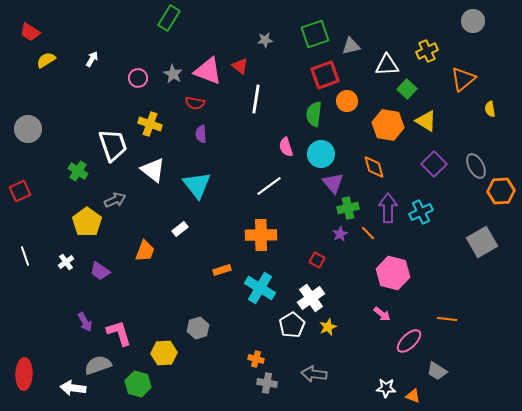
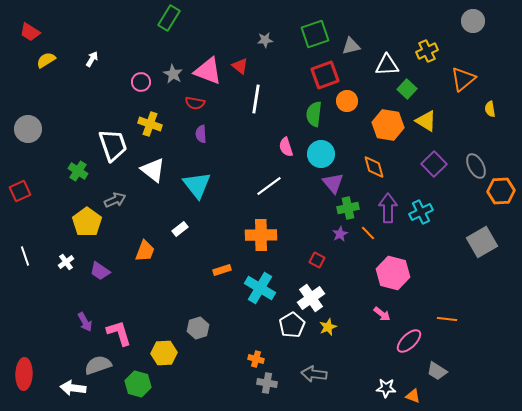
pink circle at (138, 78): moved 3 px right, 4 px down
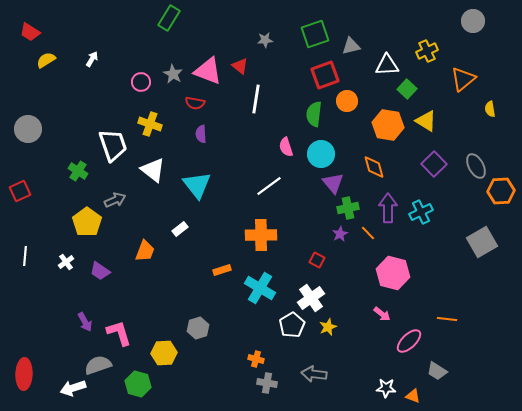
white line at (25, 256): rotated 24 degrees clockwise
white arrow at (73, 388): rotated 25 degrees counterclockwise
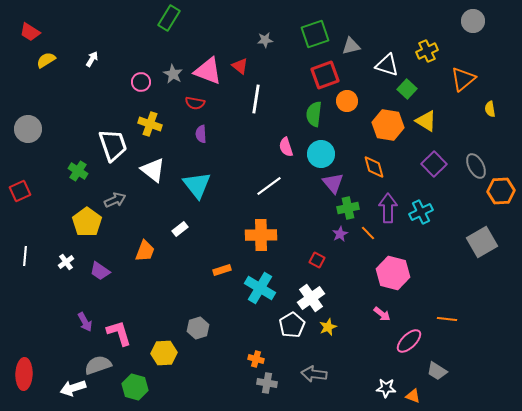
white triangle at (387, 65): rotated 20 degrees clockwise
green hexagon at (138, 384): moved 3 px left, 3 px down
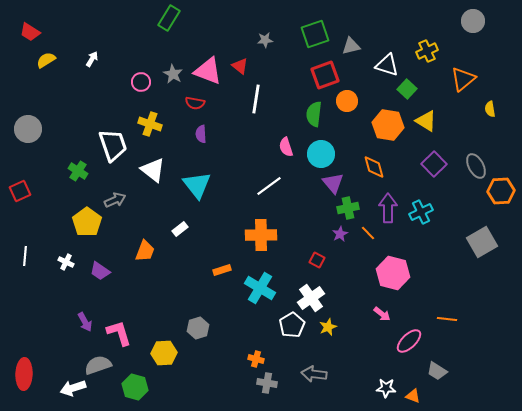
white cross at (66, 262): rotated 28 degrees counterclockwise
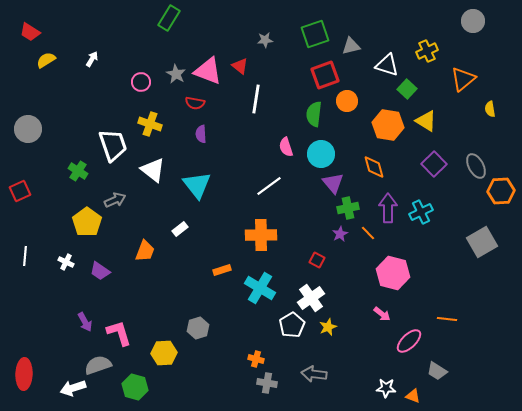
gray star at (173, 74): moved 3 px right
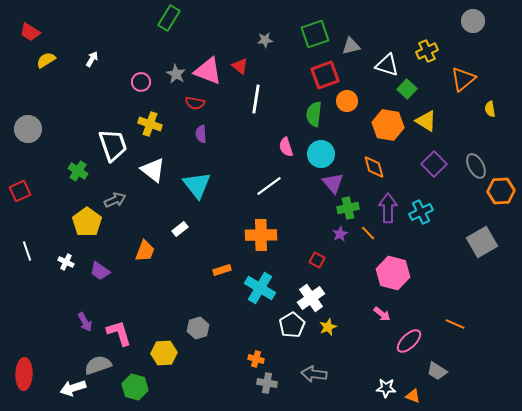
white line at (25, 256): moved 2 px right, 5 px up; rotated 24 degrees counterclockwise
orange line at (447, 319): moved 8 px right, 5 px down; rotated 18 degrees clockwise
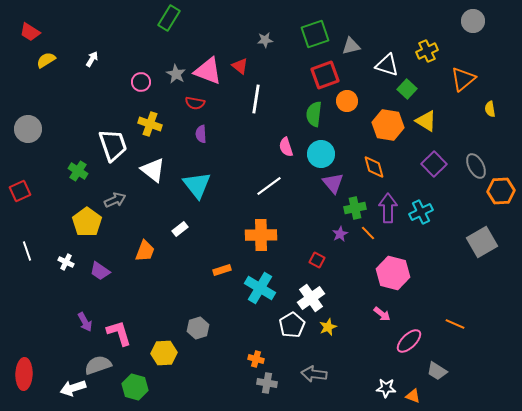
green cross at (348, 208): moved 7 px right
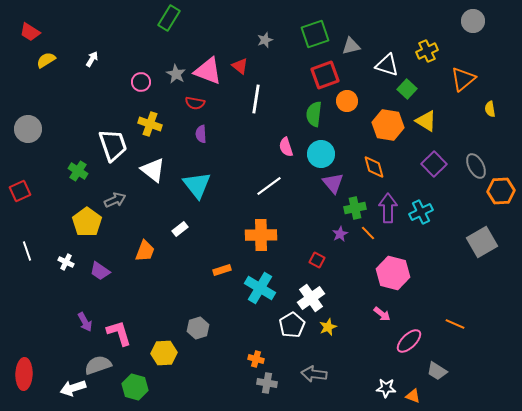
gray star at (265, 40): rotated 14 degrees counterclockwise
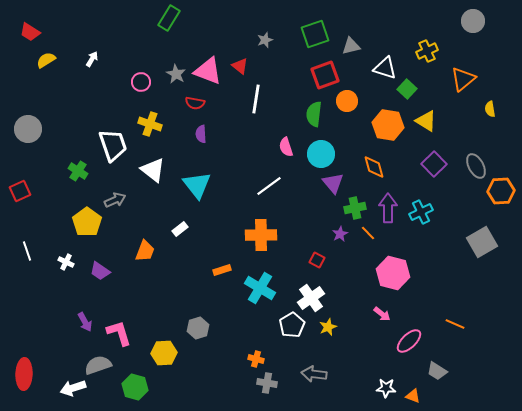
white triangle at (387, 65): moved 2 px left, 3 px down
